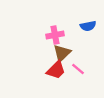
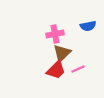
pink cross: moved 1 px up
pink line: rotated 64 degrees counterclockwise
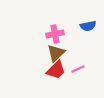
brown triangle: moved 6 px left
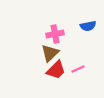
brown triangle: moved 6 px left
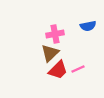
red trapezoid: moved 2 px right
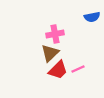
blue semicircle: moved 4 px right, 9 px up
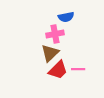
blue semicircle: moved 26 px left
pink line: rotated 24 degrees clockwise
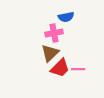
pink cross: moved 1 px left, 1 px up
red trapezoid: moved 2 px right, 2 px up
